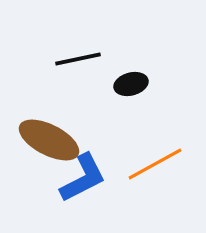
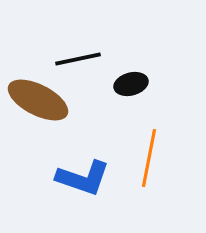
brown ellipse: moved 11 px left, 40 px up
orange line: moved 6 px left, 6 px up; rotated 50 degrees counterclockwise
blue L-shape: rotated 46 degrees clockwise
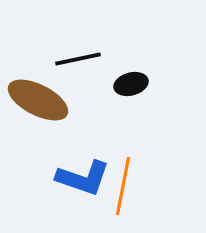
orange line: moved 26 px left, 28 px down
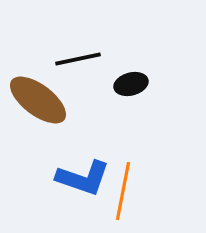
brown ellipse: rotated 10 degrees clockwise
orange line: moved 5 px down
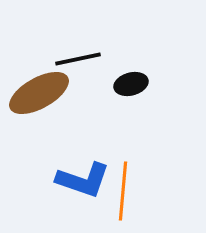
brown ellipse: moved 1 px right, 7 px up; rotated 66 degrees counterclockwise
blue L-shape: moved 2 px down
orange line: rotated 6 degrees counterclockwise
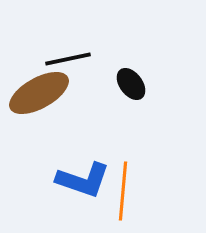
black line: moved 10 px left
black ellipse: rotated 68 degrees clockwise
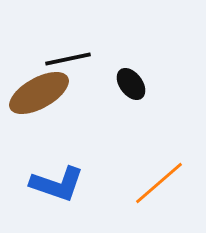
blue L-shape: moved 26 px left, 4 px down
orange line: moved 36 px right, 8 px up; rotated 44 degrees clockwise
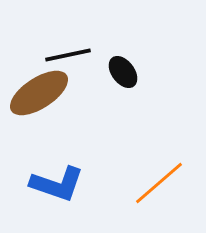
black line: moved 4 px up
black ellipse: moved 8 px left, 12 px up
brown ellipse: rotated 4 degrees counterclockwise
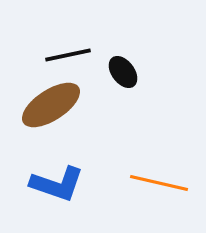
brown ellipse: moved 12 px right, 12 px down
orange line: rotated 54 degrees clockwise
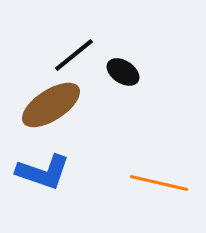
black line: moved 6 px right; rotated 27 degrees counterclockwise
black ellipse: rotated 20 degrees counterclockwise
blue L-shape: moved 14 px left, 12 px up
